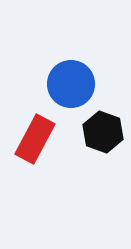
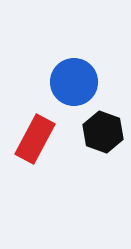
blue circle: moved 3 px right, 2 px up
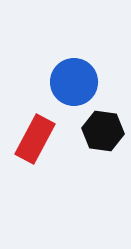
black hexagon: moved 1 px up; rotated 12 degrees counterclockwise
